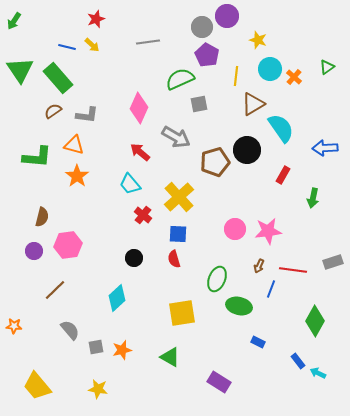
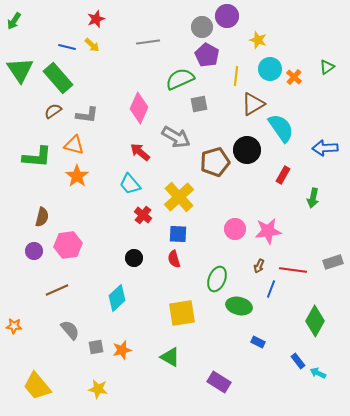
brown line at (55, 290): moved 2 px right; rotated 20 degrees clockwise
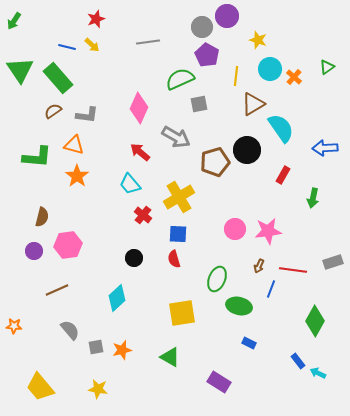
yellow cross at (179, 197): rotated 12 degrees clockwise
blue rectangle at (258, 342): moved 9 px left, 1 px down
yellow trapezoid at (37, 386): moved 3 px right, 1 px down
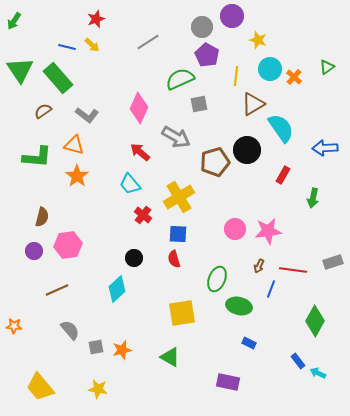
purple circle at (227, 16): moved 5 px right
gray line at (148, 42): rotated 25 degrees counterclockwise
brown semicircle at (53, 111): moved 10 px left
gray L-shape at (87, 115): rotated 30 degrees clockwise
cyan diamond at (117, 298): moved 9 px up
purple rectangle at (219, 382): moved 9 px right; rotated 20 degrees counterclockwise
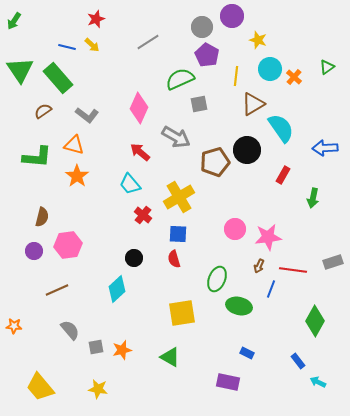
pink star at (268, 231): moved 6 px down
blue rectangle at (249, 343): moved 2 px left, 10 px down
cyan arrow at (318, 373): moved 9 px down
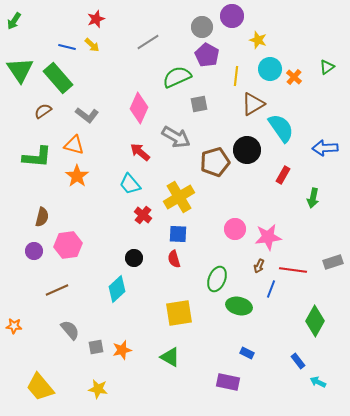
green semicircle at (180, 79): moved 3 px left, 2 px up
yellow square at (182, 313): moved 3 px left
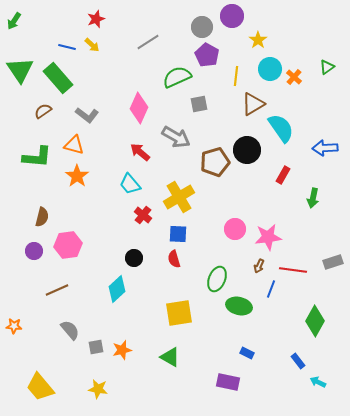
yellow star at (258, 40): rotated 18 degrees clockwise
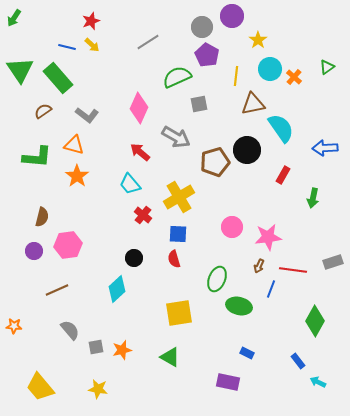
red star at (96, 19): moved 5 px left, 2 px down
green arrow at (14, 21): moved 3 px up
brown triangle at (253, 104): rotated 20 degrees clockwise
pink circle at (235, 229): moved 3 px left, 2 px up
